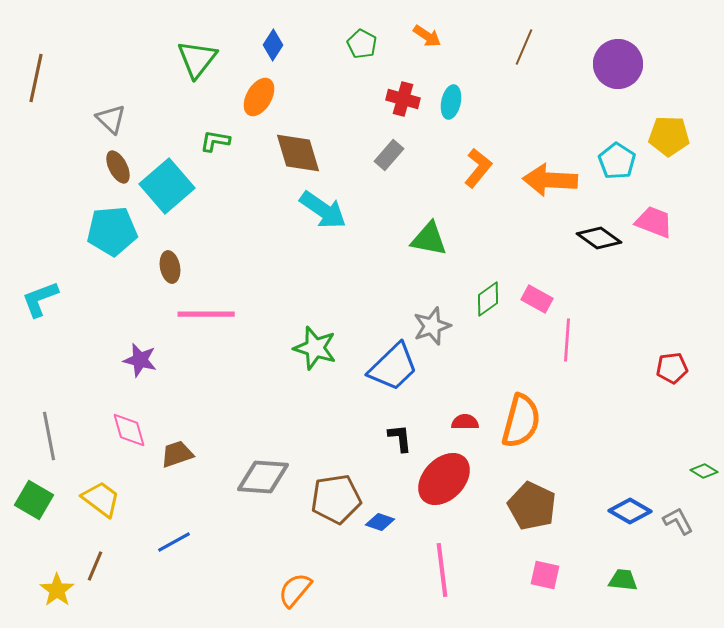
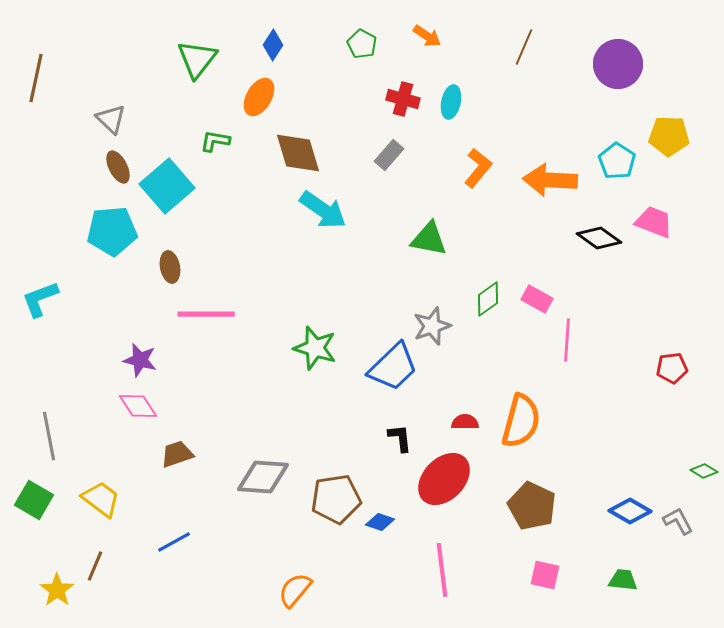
pink diamond at (129, 430): moved 9 px right, 24 px up; rotated 18 degrees counterclockwise
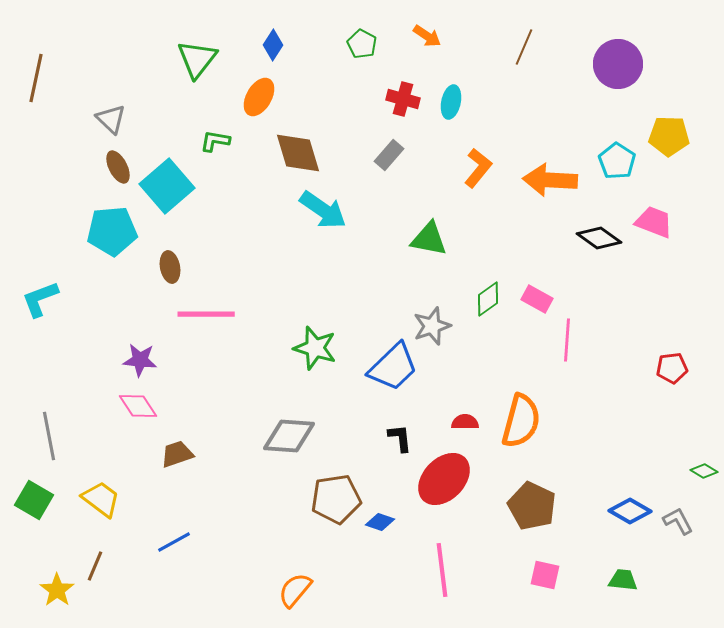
purple star at (140, 360): rotated 8 degrees counterclockwise
gray diamond at (263, 477): moved 26 px right, 41 px up
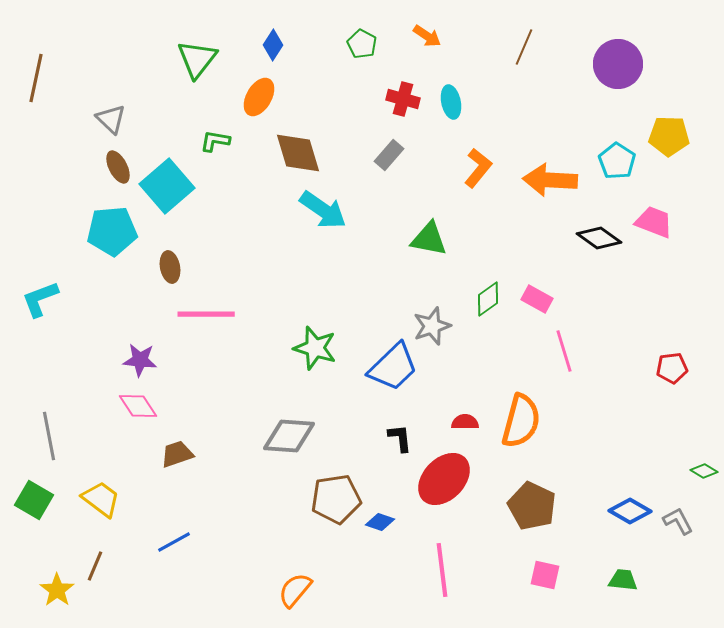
cyan ellipse at (451, 102): rotated 24 degrees counterclockwise
pink line at (567, 340): moved 3 px left, 11 px down; rotated 21 degrees counterclockwise
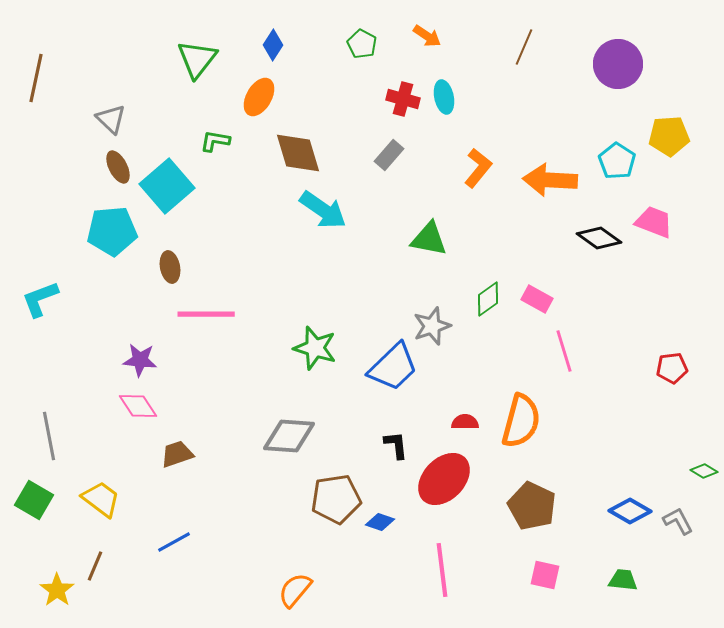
cyan ellipse at (451, 102): moved 7 px left, 5 px up
yellow pentagon at (669, 136): rotated 6 degrees counterclockwise
black L-shape at (400, 438): moved 4 px left, 7 px down
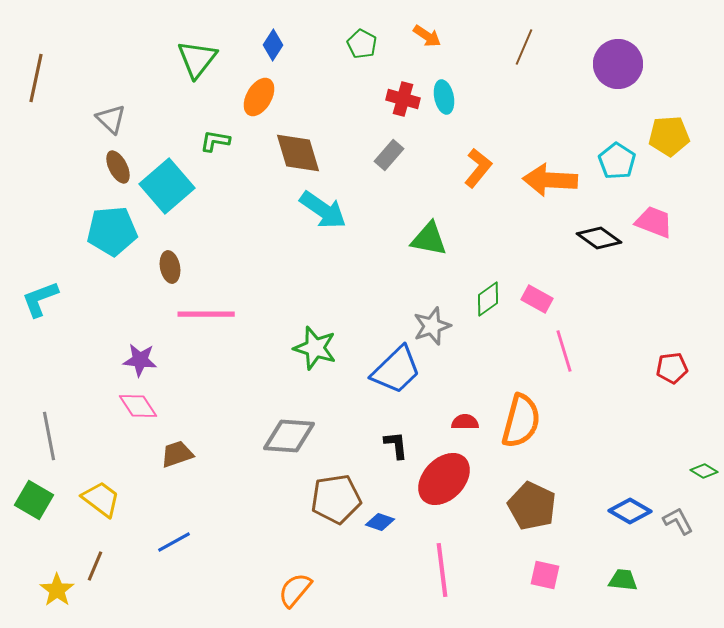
blue trapezoid at (393, 367): moved 3 px right, 3 px down
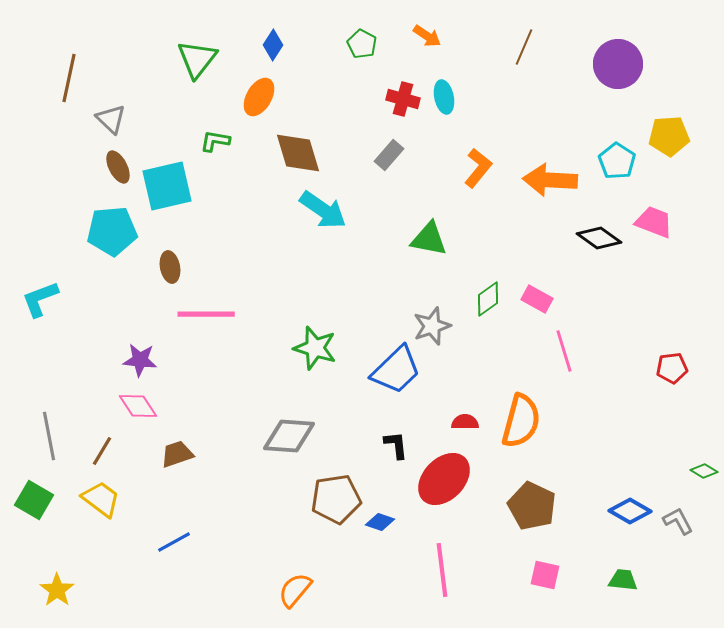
brown line at (36, 78): moved 33 px right
cyan square at (167, 186): rotated 28 degrees clockwise
brown line at (95, 566): moved 7 px right, 115 px up; rotated 8 degrees clockwise
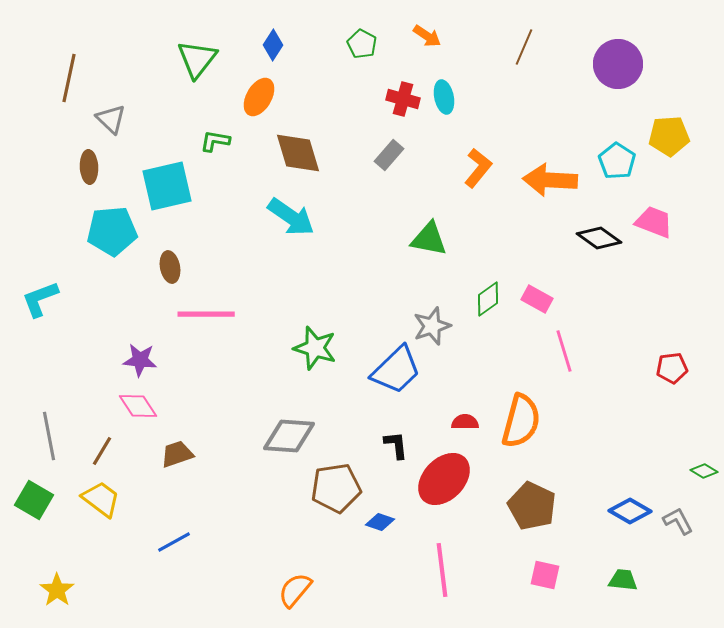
brown ellipse at (118, 167): moved 29 px left; rotated 24 degrees clockwise
cyan arrow at (323, 210): moved 32 px left, 7 px down
brown pentagon at (336, 499): moved 11 px up
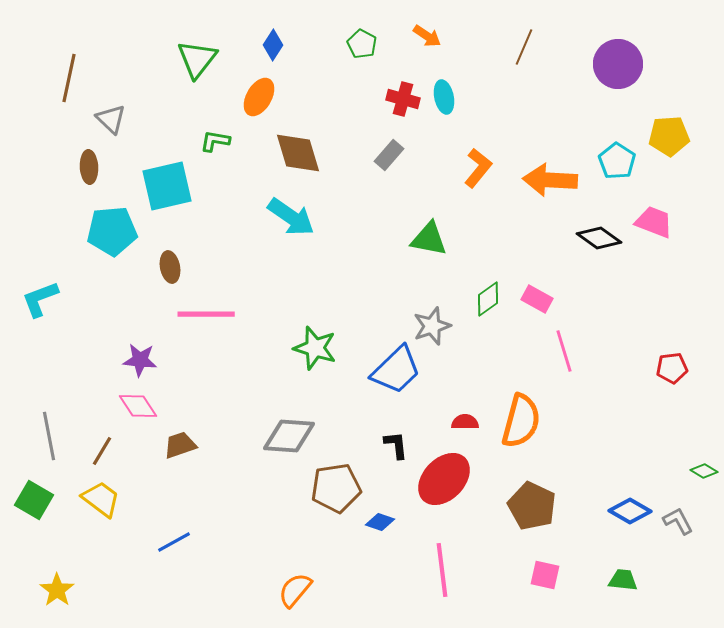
brown trapezoid at (177, 454): moved 3 px right, 9 px up
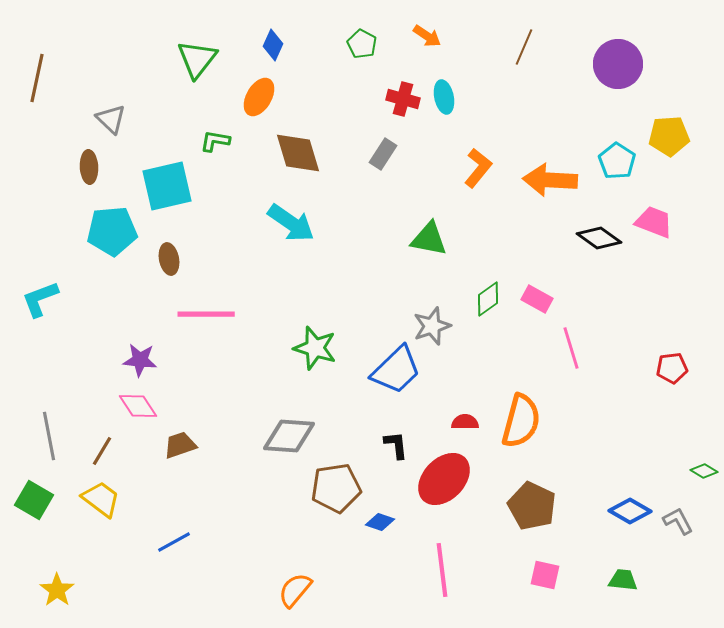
blue diamond at (273, 45): rotated 8 degrees counterclockwise
brown line at (69, 78): moved 32 px left
gray rectangle at (389, 155): moved 6 px left, 1 px up; rotated 8 degrees counterclockwise
cyan arrow at (291, 217): moved 6 px down
brown ellipse at (170, 267): moved 1 px left, 8 px up
pink line at (564, 351): moved 7 px right, 3 px up
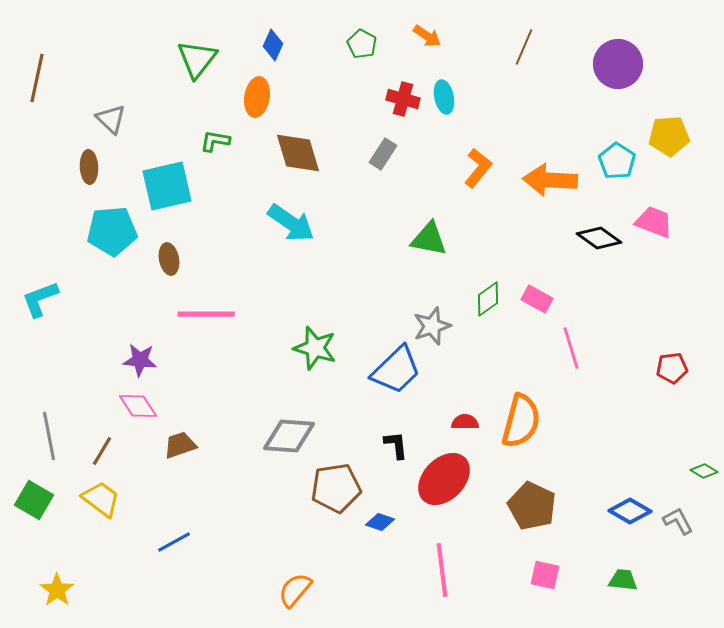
orange ellipse at (259, 97): moved 2 px left; rotated 21 degrees counterclockwise
